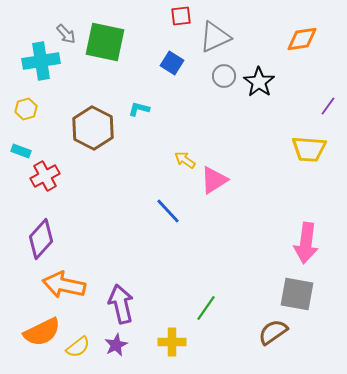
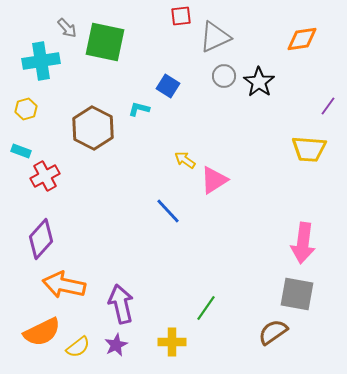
gray arrow: moved 1 px right, 6 px up
blue square: moved 4 px left, 23 px down
pink arrow: moved 3 px left
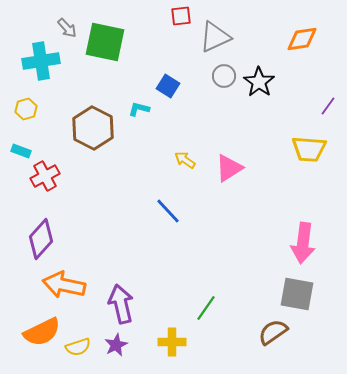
pink triangle: moved 15 px right, 12 px up
yellow semicircle: rotated 20 degrees clockwise
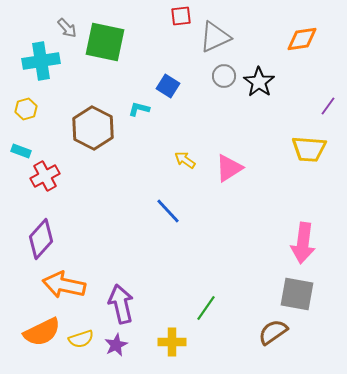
yellow semicircle: moved 3 px right, 8 px up
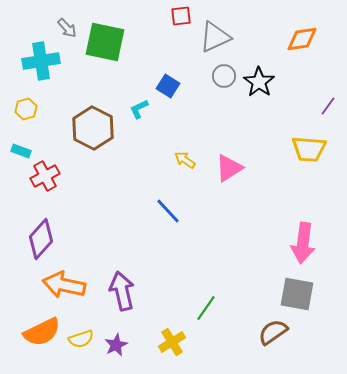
cyan L-shape: rotated 40 degrees counterclockwise
purple arrow: moved 1 px right, 13 px up
yellow cross: rotated 32 degrees counterclockwise
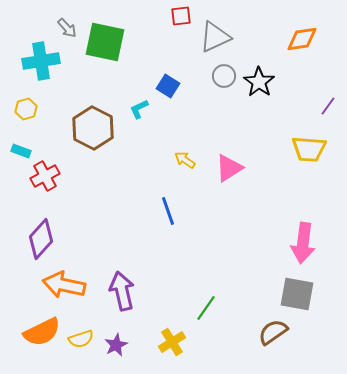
blue line: rotated 24 degrees clockwise
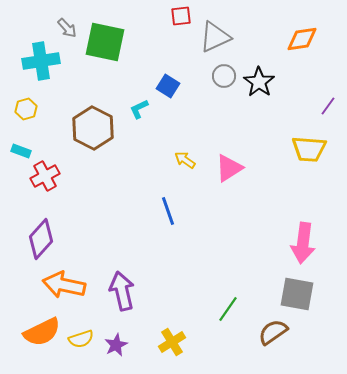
green line: moved 22 px right, 1 px down
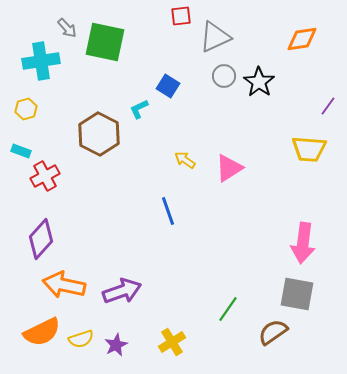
brown hexagon: moved 6 px right, 6 px down
purple arrow: rotated 84 degrees clockwise
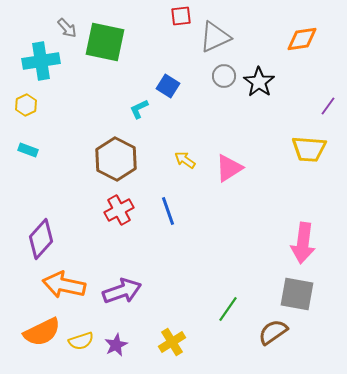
yellow hexagon: moved 4 px up; rotated 10 degrees counterclockwise
brown hexagon: moved 17 px right, 25 px down
cyan rectangle: moved 7 px right, 1 px up
red cross: moved 74 px right, 34 px down
yellow semicircle: moved 2 px down
